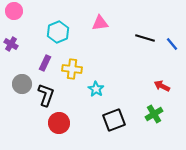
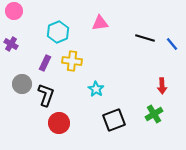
yellow cross: moved 8 px up
red arrow: rotated 119 degrees counterclockwise
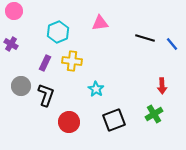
gray circle: moved 1 px left, 2 px down
red circle: moved 10 px right, 1 px up
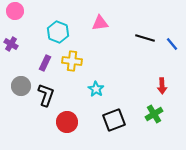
pink circle: moved 1 px right
cyan hexagon: rotated 15 degrees counterclockwise
red circle: moved 2 px left
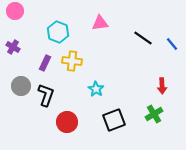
black line: moved 2 px left; rotated 18 degrees clockwise
purple cross: moved 2 px right, 3 px down
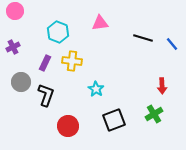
black line: rotated 18 degrees counterclockwise
purple cross: rotated 32 degrees clockwise
gray circle: moved 4 px up
red circle: moved 1 px right, 4 px down
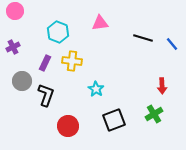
gray circle: moved 1 px right, 1 px up
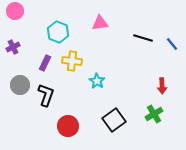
gray circle: moved 2 px left, 4 px down
cyan star: moved 1 px right, 8 px up
black square: rotated 15 degrees counterclockwise
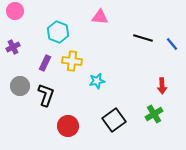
pink triangle: moved 6 px up; rotated 12 degrees clockwise
cyan star: rotated 28 degrees clockwise
gray circle: moved 1 px down
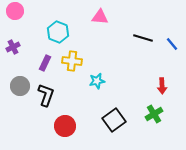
red circle: moved 3 px left
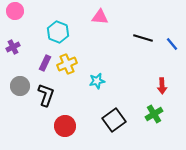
yellow cross: moved 5 px left, 3 px down; rotated 30 degrees counterclockwise
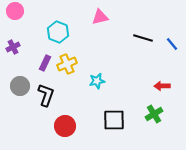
pink triangle: rotated 18 degrees counterclockwise
red arrow: rotated 91 degrees clockwise
black square: rotated 35 degrees clockwise
